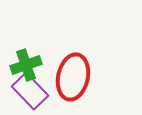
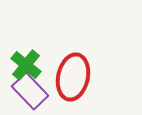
green cross: rotated 32 degrees counterclockwise
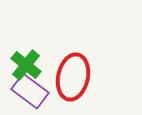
purple rectangle: rotated 9 degrees counterclockwise
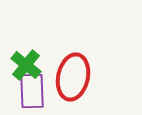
purple rectangle: moved 2 px right; rotated 51 degrees clockwise
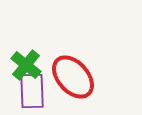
red ellipse: rotated 54 degrees counterclockwise
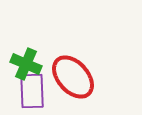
green cross: moved 1 px up; rotated 16 degrees counterclockwise
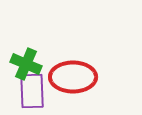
red ellipse: rotated 48 degrees counterclockwise
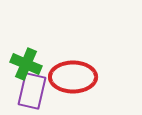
purple rectangle: rotated 15 degrees clockwise
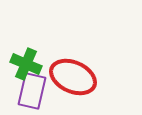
red ellipse: rotated 24 degrees clockwise
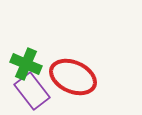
purple rectangle: rotated 51 degrees counterclockwise
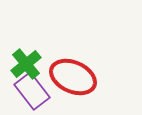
green cross: rotated 28 degrees clockwise
